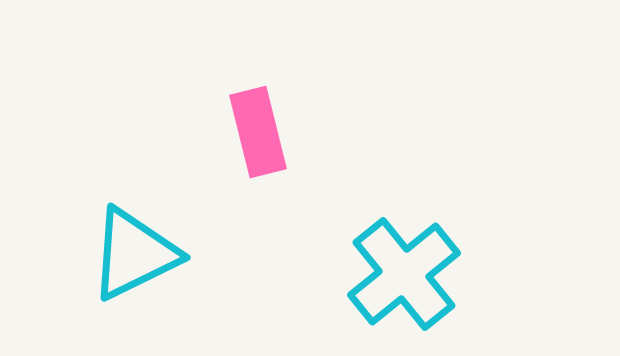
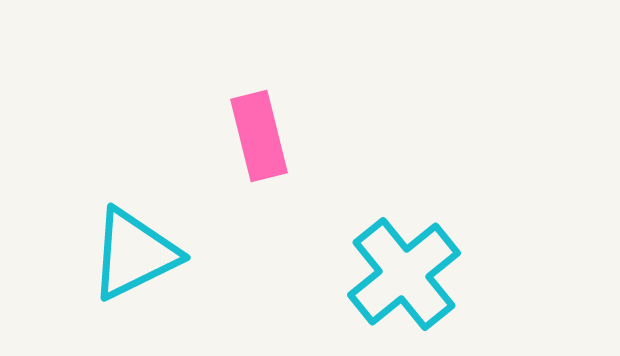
pink rectangle: moved 1 px right, 4 px down
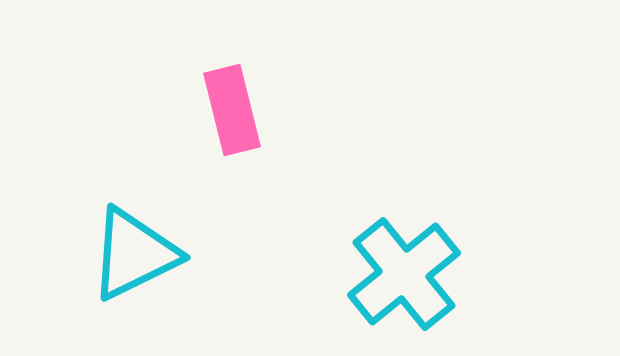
pink rectangle: moved 27 px left, 26 px up
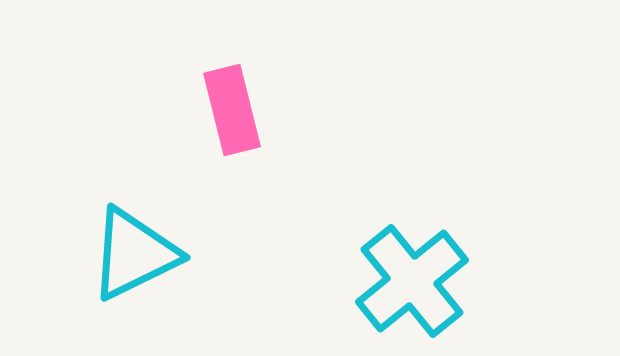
cyan cross: moved 8 px right, 7 px down
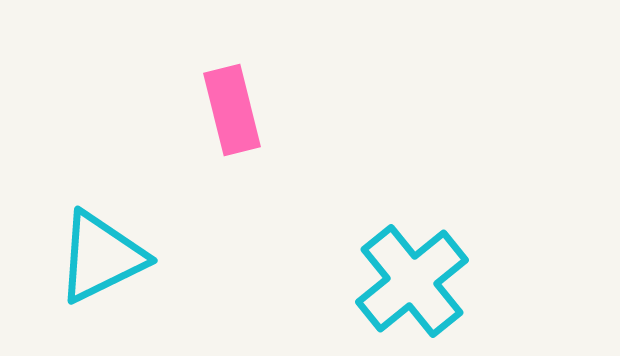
cyan triangle: moved 33 px left, 3 px down
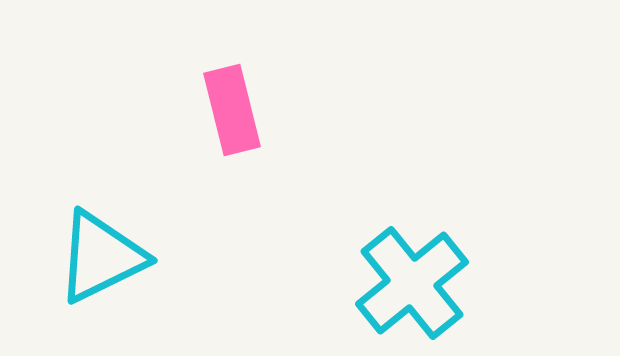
cyan cross: moved 2 px down
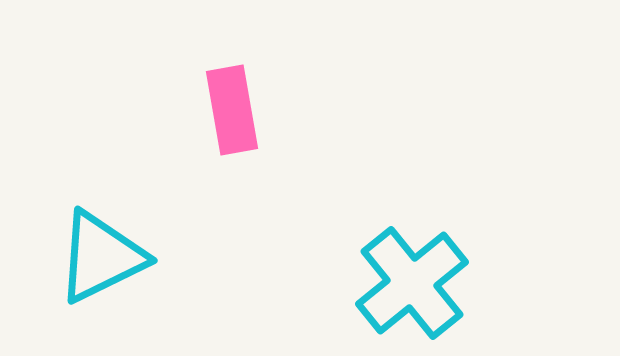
pink rectangle: rotated 4 degrees clockwise
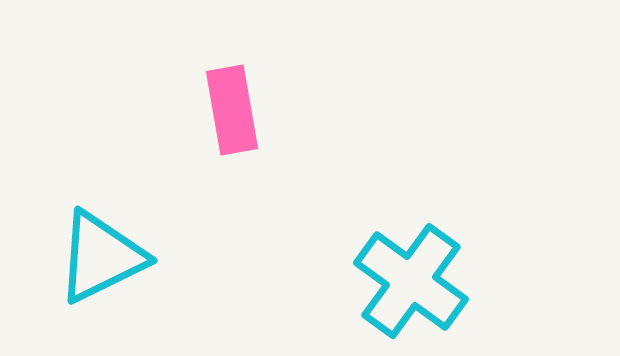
cyan cross: moved 1 px left, 2 px up; rotated 15 degrees counterclockwise
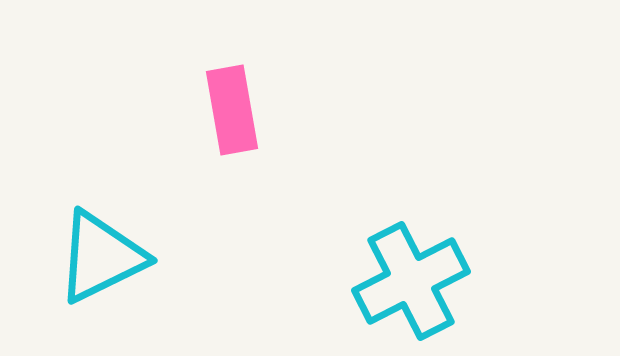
cyan cross: rotated 27 degrees clockwise
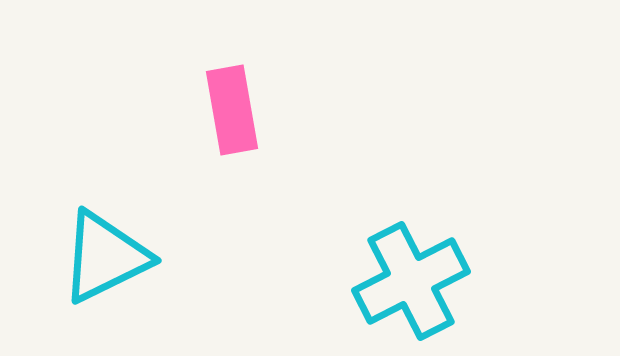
cyan triangle: moved 4 px right
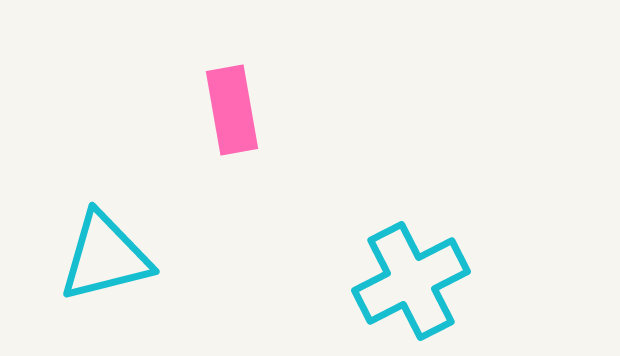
cyan triangle: rotated 12 degrees clockwise
